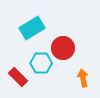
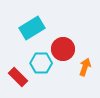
red circle: moved 1 px down
orange arrow: moved 2 px right, 11 px up; rotated 30 degrees clockwise
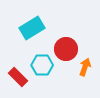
red circle: moved 3 px right
cyan hexagon: moved 1 px right, 2 px down
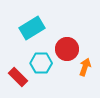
red circle: moved 1 px right
cyan hexagon: moved 1 px left, 2 px up
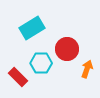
orange arrow: moved 2 px right, 2 px down
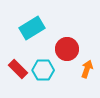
cyan hexagon: moved 2 px right, 7 px down
red rectangle: moved 8 px up
